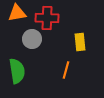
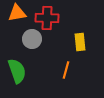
green semicircle: rotated 10 degrees counterclockwise
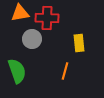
orange triangle: moved 3 px right
yellow rectangle: moved 1 px left, 1 px down
orange line: moved 1 px left, 1 px down
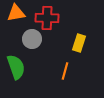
orange triangle: moved 4 px left
yellow rectangle: rotated 24 degrees clockwise
green semicircle: moved 1 px left, 4 px up
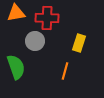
gray circle: moved 3 px right, 2 px down
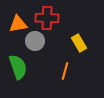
orange triangle: moved 2 px right, 11 px down
yellow rectangle: rotated 48 degrees counterclockwise
green semicircle: moved 2 px right
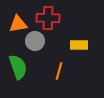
red cross: moved 1 px right
yellow rectangle: moved 2 px down; rotated 60 degrees counterclockwise
orange line: moved 6 px left
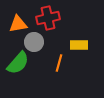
red cross: rotated 15 degrees counterclockwise
gray circle: moved 1 px left, 1 px down
green semicircle: moved 4 px up; rotated 60 degrees clockwise
orange line: moved 8 px up
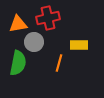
green semicircle: rotated 30 degrees counterclockwise
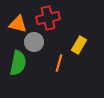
orange triangle: rotated 24 degrees clockwise
yellow rectangle: rotated 60 degrees counterclockwise
